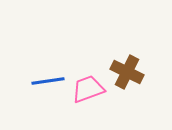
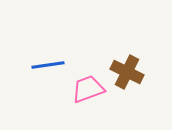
blue line: moved 16 px up
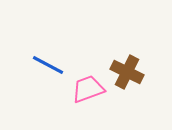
blue line: rotated 36 degrees clockwise
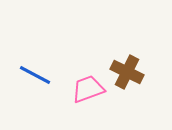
blue line: moved 13 px left, 10 px down
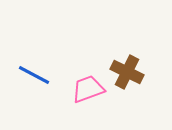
blue line: moved 1 px left
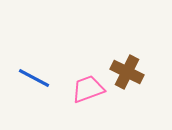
blue line: moved 3 px down
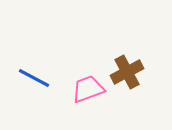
brown cross: rotated 36 degrees clockwise
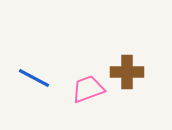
brown cross: rotated 28 degrees clockwise
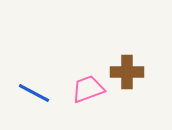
blue line: moved 15 px down
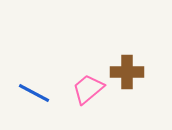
pink trapezoid: rotated 20 degrees counterclockwise
